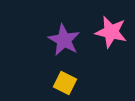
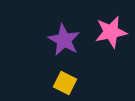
pink star: rotated 24 degrees counterclockwise
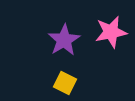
purple star: rotated 12 degrees clockwise
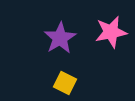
purple star: moved 4 px left, 2 px up
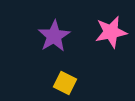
purple star: moved 6 px left, 2 px up
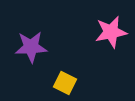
purple star: moved 23 px left, 11 px down; rotated 28 degrees clockwise
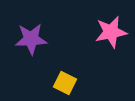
purple star: moved 8 px up
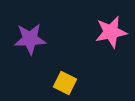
purple star: moved 1 px left
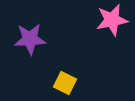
pink star: moved 1 px right, 12 px up
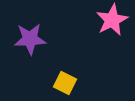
pink star: rotated 16 degrees counterclockwise
